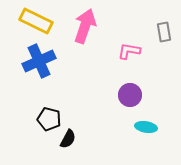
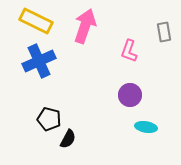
pink L-shape: rotated 80 degrees counterclockwise
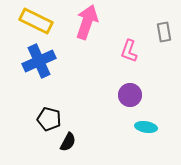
pink arrow: moved 2 px right, 4 px up
black semicircle: moved 3 px down
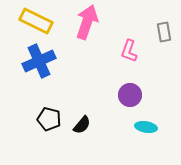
black semicircle: moved 14 px right, 17 px up; rotated 12 degrees clockwise
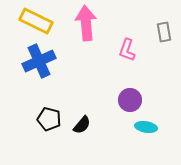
pink arrow: moved 1 px left, 1 px down; rotated 24 degrees counterclockwise
pink L-shape: moved 2 px left, 1 px up
purple circle: moved 5 px down
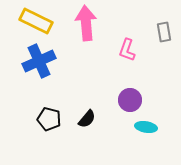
black semicircle: moved 5 px right, 6 px up
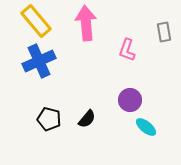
yellow rectangle: rotated 24 degrees clockwise
cyan ellipse: rotated 30 degrees clockwise
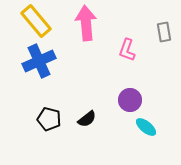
black semicircle: rotated 12 degrees clockwise
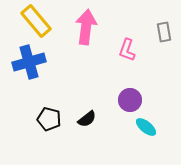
pink arrow: moved 4 px down; rotated 12 degrees clockwise
blue cross: moved 10 px left, 1 px down; rotated 8 degrees clockwise
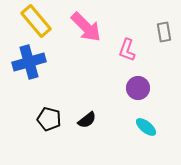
pink arrow: rotated 128 degrees clockwise
purple circle: moved 8 px right, 12 px up
black semicircle: moved 1 px down
